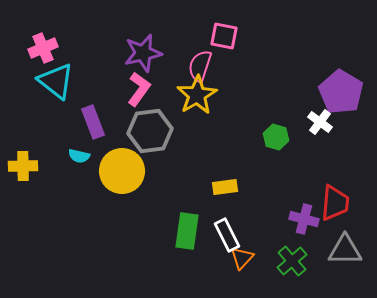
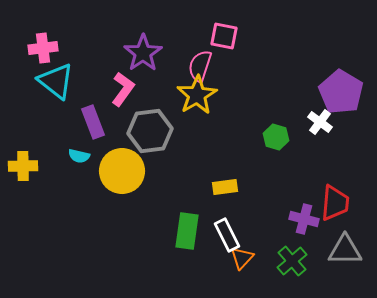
pink cross: rotated 16 degrees clockwise
purple star: rotated 21 degrees counterclockwise
pink L-shape: moved 16 px left
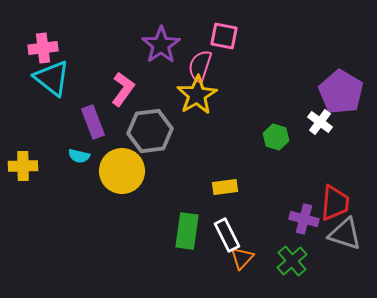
purple star: moved 18 px right, 8 px up
cyan triangle: moved 4 px left, 3 px up
gray triangle: moved 16 px up; rotated 18 degrees clockwise
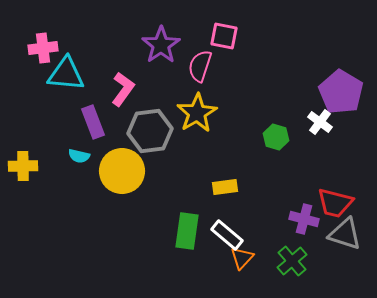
cyan triangle: moved 14 px right, 4 px up; rotated 33 degrees counterclockwise
yellow star: moved 18 px down
red trapezoid: rotated 99 degrees clockwise
white rectangle: rotated 24 degrees counterclockwise
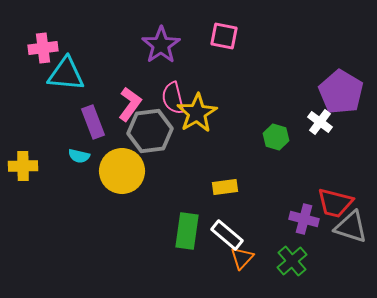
pink semicircle: moved 27 px left, 32 px down; rotated 32 degrees counterclockwise
pink L-shape: moved 7 px right, 15 px down
gray triangle: moved 6 px right, 7 px up
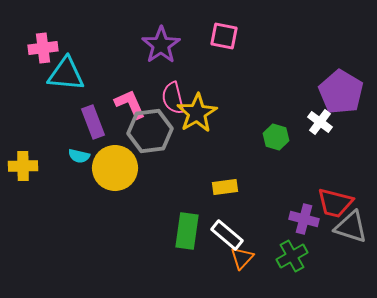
pink L-shape: rotated 60 degrees counterclockwise
yellow circle: moved 7 px left, 3 px up
green cross: moved 5 px up; rotated 12 degrees clockwise
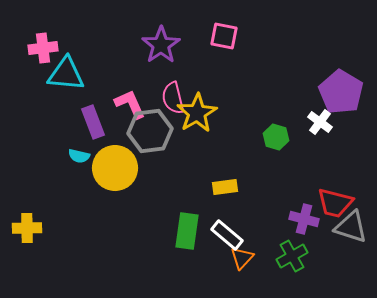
yellow cross: moved 4 px right, 62 px down
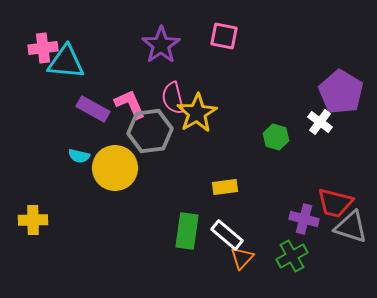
cyan triangle: moved 12 px up
purple rectangle: moved 13 px up; rotated 40 degrees counterclockwise
yellow cross: moved 6 px right, 8 px up
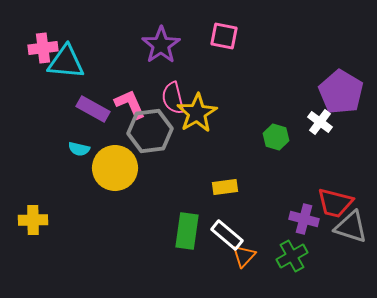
cyan semicircle: moved 7 px up
orange triangle: moved 2 px right, 2 px up
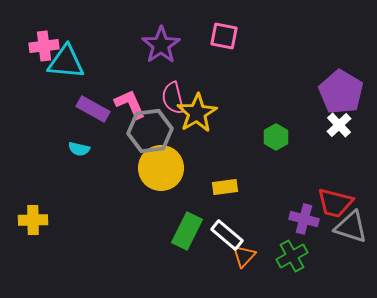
pink cross: moved 1 px right, 2 px up
white cross: moved 19 px right, 3 px down; rotated 10 degrees clockwise
green hexagon: rotated 15 degrees clockwise
yellow circle: moved 46 px right
green rectangle: rotated 18 degrees clockwise
